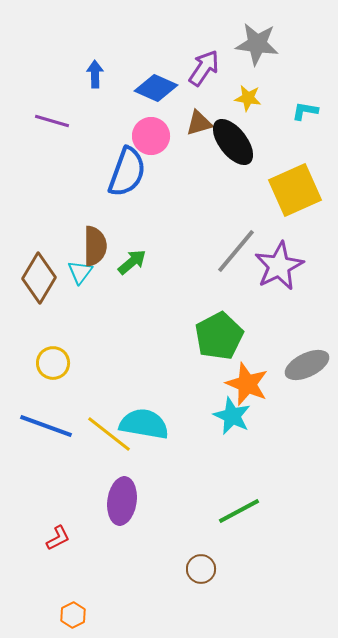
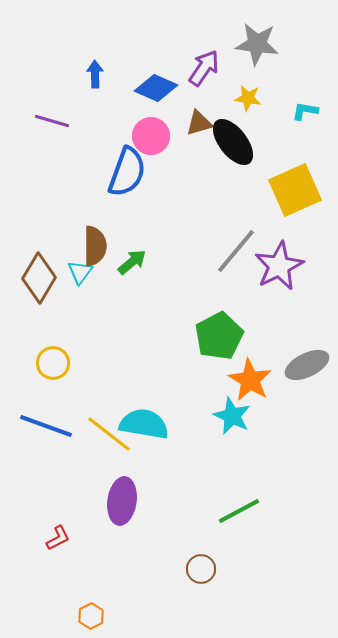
orange star: moved 3 px right, 4 px up; rotated 9 degrees clockwise
orange hexagon: moved 18 px right, 1 px down
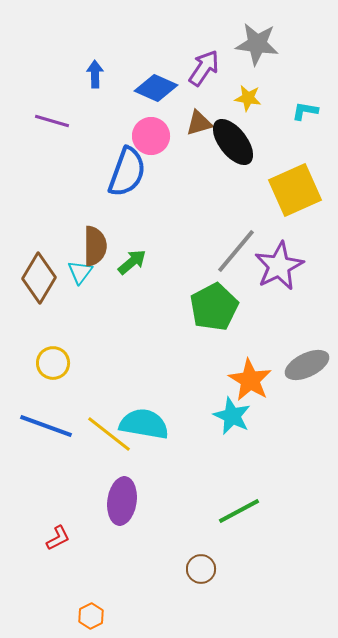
green pentagon: moved 5 px left, 29 px up
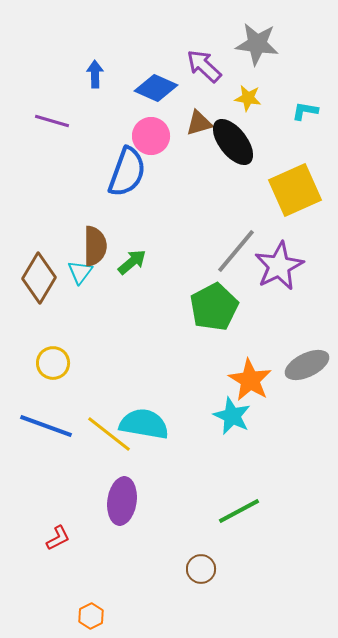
purple arrow: moved 2 px up; rotated 81 degrees counterclockwise
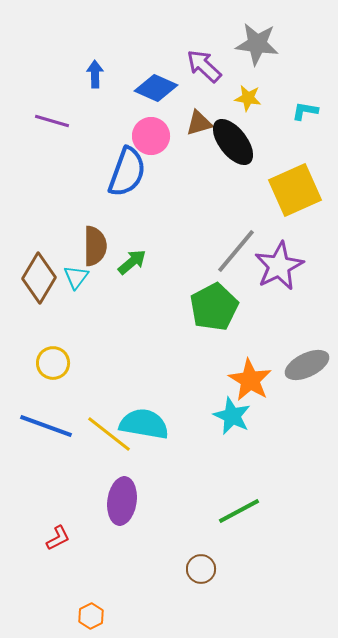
cyan triangle: moved 4 px left, 5 px down
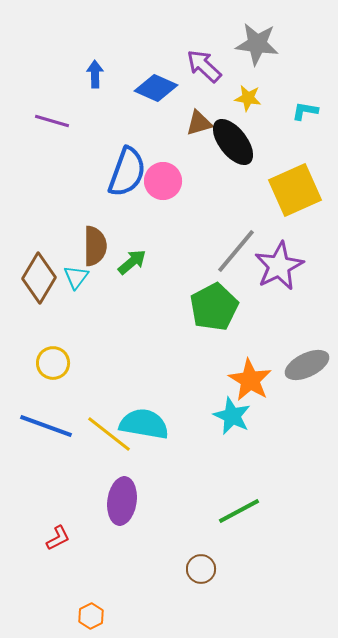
pink circle: moved 12 px right, 45 px down
